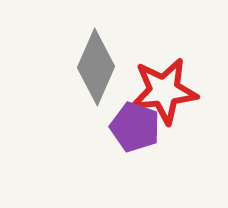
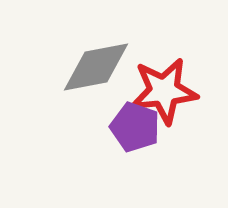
gray diamond: rotated 56 degrees clockwise
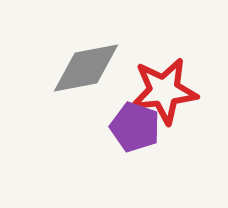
gray diamond: moved 10 px left, 1 px down
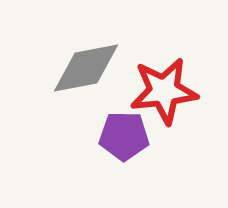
purple pentagon: moved 11 px left, 9 px down; rotated 18 degrees counterclockwise
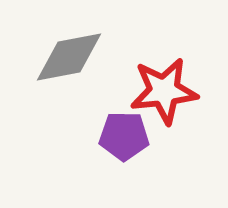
gray diamond: moved 17 px left, 11 px up
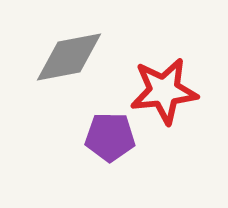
purple pentagon: moved 14 px left, 1 px down
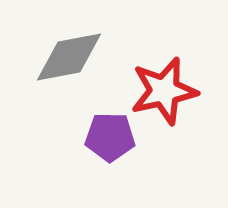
red star: rotated 6 degrees counterclockwise
